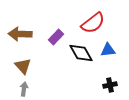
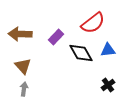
black cross: moved 2 px left; rotated 24 degrees counterclockwise
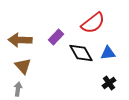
brown arrow: moved 6 px down
blue triangle: moved 3 px down
black cross: moved 1 px right, 2 px up
gray arrow: moved 6 px left
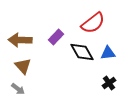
black diamond: moved 1 px right, 1 px up
gray arrow: rotated 120 degrees clockwise
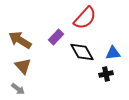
red semicircle: moved 8 px left, 5 px up; rotated 10 degrees counterclockwise
brown arrow: rotated 30 degrees clockwise
blue triangle: moved 5 px right
black cross: moved 3 px left, 9 px up; rotated 24 degrees clockwise
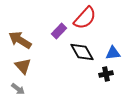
purple rectangle: moved 3 px right, 6 px up
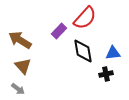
black diamond: moved 1 px right, 1 px up; rotated 20 degrees clockwise
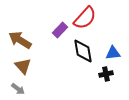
purple rectangle: moved 1 px right, 1 px up
